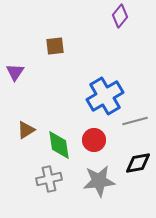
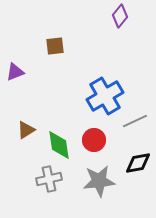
purple triangle: rotated 36 degrees clockwise
gray line: rotated 10 degrees counterclockwise
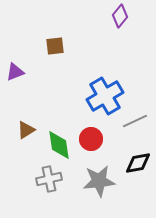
red circle: moved 3 px left, 1 px up
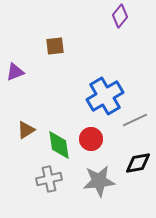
gray line: moved 1 px up
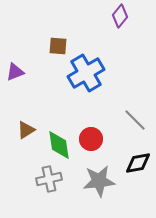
brown square: moved 3 px right; rotated 12 degrees clockwise
blue cross: moved 19 px left, 23 px up
gray line: rotated 70 degrees clockwise
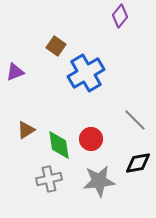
brown square: moved 2 px left; rotated 30 degrees clockwise
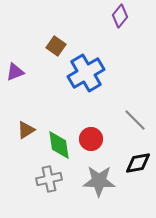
gray star: rotated 8 degrees clockwise
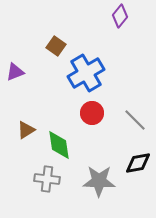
red circle: moved 1 px right, 26 px up
gray cross: moved 2 px left; rotated 20 degrees clockwise
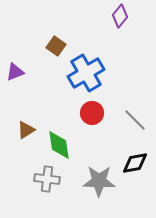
black diamond: moved 3 px left
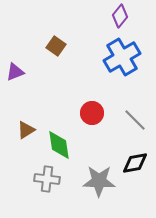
blue cross: moved 36 px right, 16 px up
